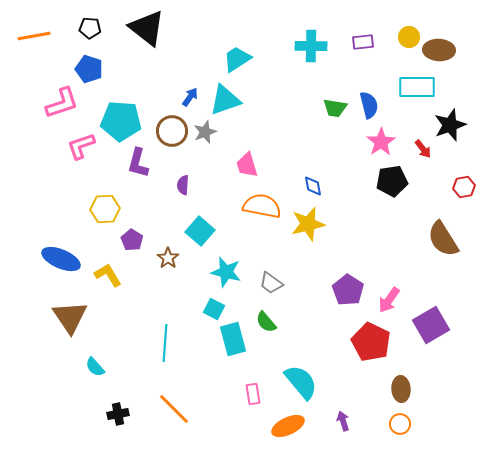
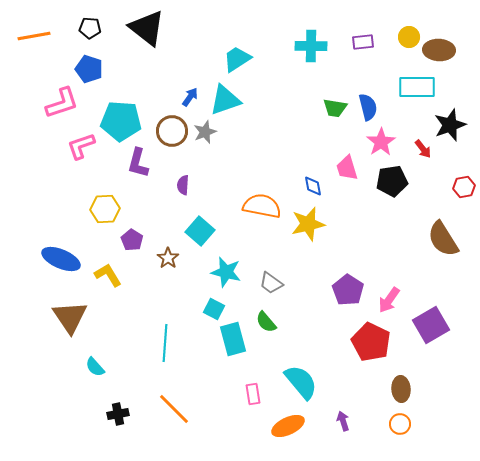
blue semicircle at (369, 105): moved 1 px left, 2 px down
pink trapezoid at (247, 165): moved 100 px right, 3 px down
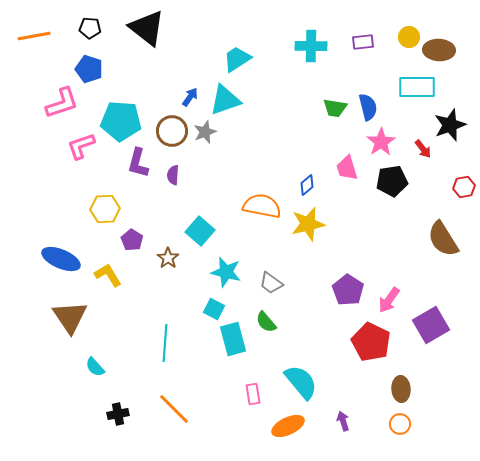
purple semicircle at (183, 185): moved 10 px left, 10 px up
blue diamond at (313, 186): moved 6 px left, 1 px up; rotated 60 degrees clockwise
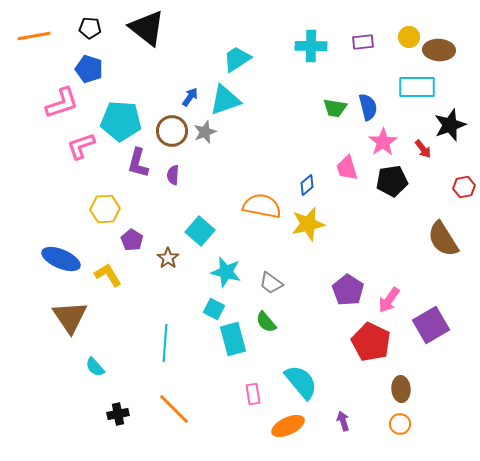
pink star at (381, 142): moved 2 px right
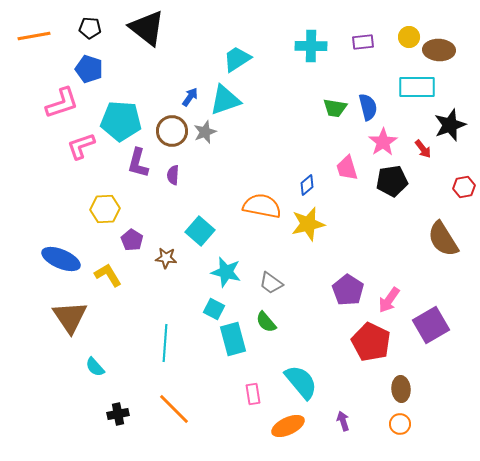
brown star at (168, 258): moved 2 px left; rotated 30 degrees counterclockwise
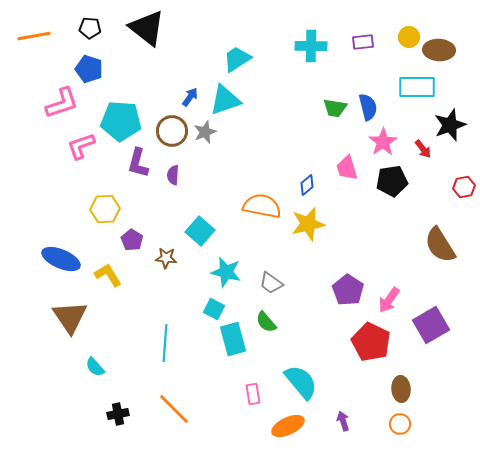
brown semicircle at (443, 239): moved 3 px left, 6 px down
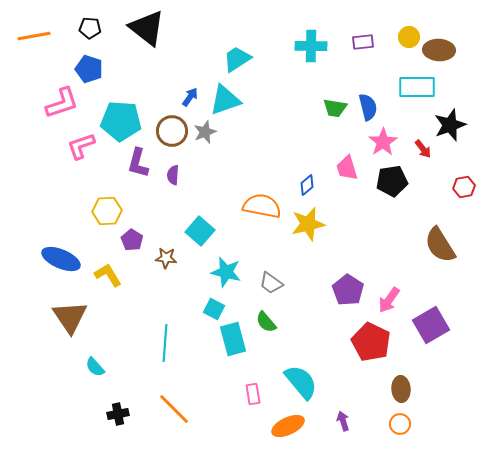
yellow hexagon at (105, 209): moved 2 px right, 2 px down
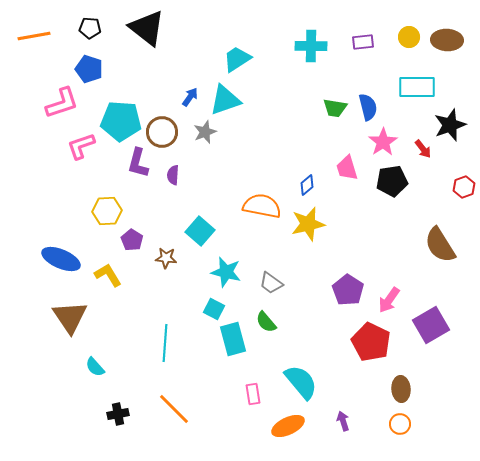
brown ellipse at (439, 50): moved 8 px right, 10 px up
brown circle at (172, 131): moved 10 px left, 1 px down
red hexagon at (464, 187): rotated 10 degrees counterclockwise
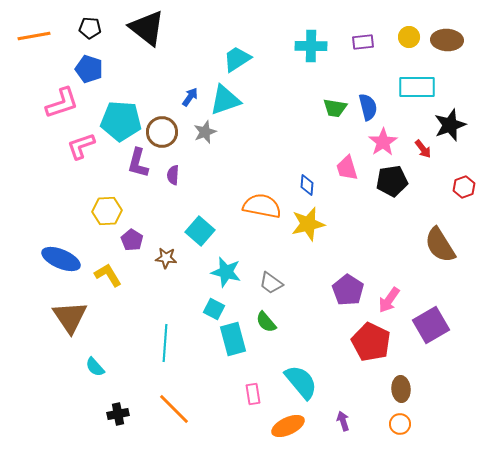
blue diamond at (307, 185): rotated 45 degrees counterclockwise
